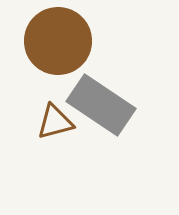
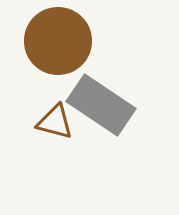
brown triangle: rotated 30 degrees clockwise
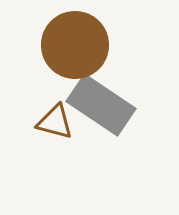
brown circle: moved 17 px right, 4 px down
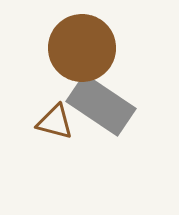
brown circle: moved 7 px right, 3 px down
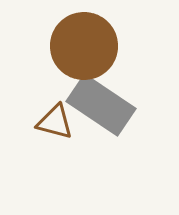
brown circle: moved 2 px right, 2 px up
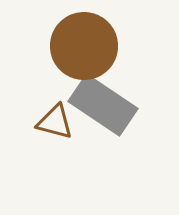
gray rectangle: moved 2 px right
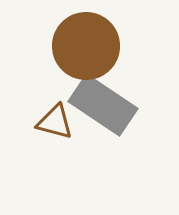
brown circle: moved 2 px right
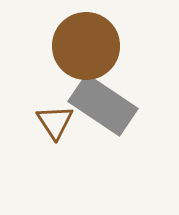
brown triangle: rotated 42 degrees clockwise
